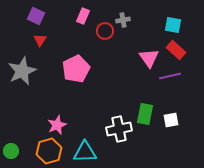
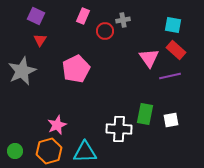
white cross: rotated 15 degrees clockwise
green circle: moved 4 px right
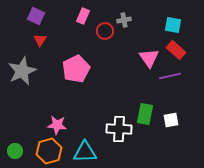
gray cross: moved 1 px right
pink star: rotated 30 degrees clockwise
